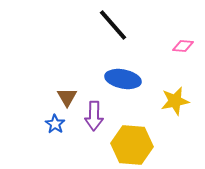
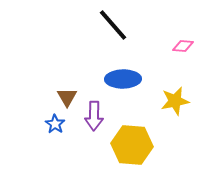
blue ellipse: rotated 12 degrees counterclockwise
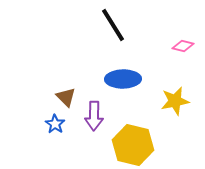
black line: rotated 9 degrees clockwise
pink diamond: rotated 10 degrees clockwise
brown triangle: moved 1 px left; rotated 15 degrees counterclockwise
yellow hexagon: moved 1 px right; rotated 9 degrees clockwise
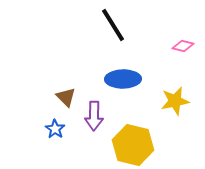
blue star: moved 5 px down
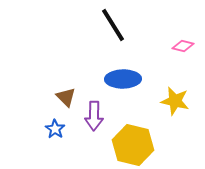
yellow star: rotated 24 degrees clockwise
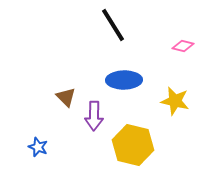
blue ellipse: moved 1 px right, 1 px down
blue star: moved 17 px left, 18 px down; rotated 12 degrees counterclockwise
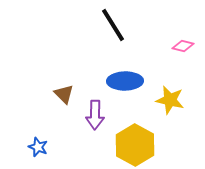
blue ellipse: moved 1 px right, 1 px down
brown triangle: moved 2 px left, 3 px up
yellow star: moved 5 px left, 1 px up
purple arrow: moved 1 px right, 1 px up
yellow hexagon: moved 2 px right; rotated 15 degrees clockwise
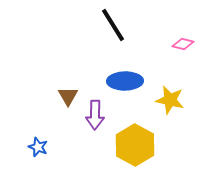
pink diamond: moved 2 px up
brown triangle: moved 4 px right, 2 px down; rotated 15 degrees clockwise
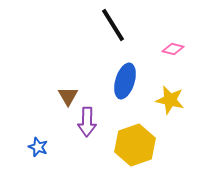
pink diamond: moved 10 px left, 5 px down
blue ellipse: rotated 72 degrees counterclockwise
purple arrow: moved 8 px left, 7 px down
yellow hexagon: rotated 12 degrees clockwise
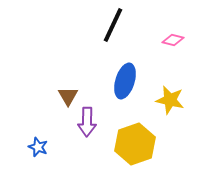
black line: rotated 57 degrees clockwise
pink diamond: moved 9 px up
yellow hexagon: moved 1 px up
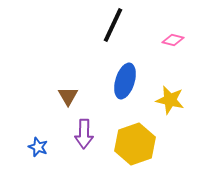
purple arrow: moved 3 px left, 12 px down
